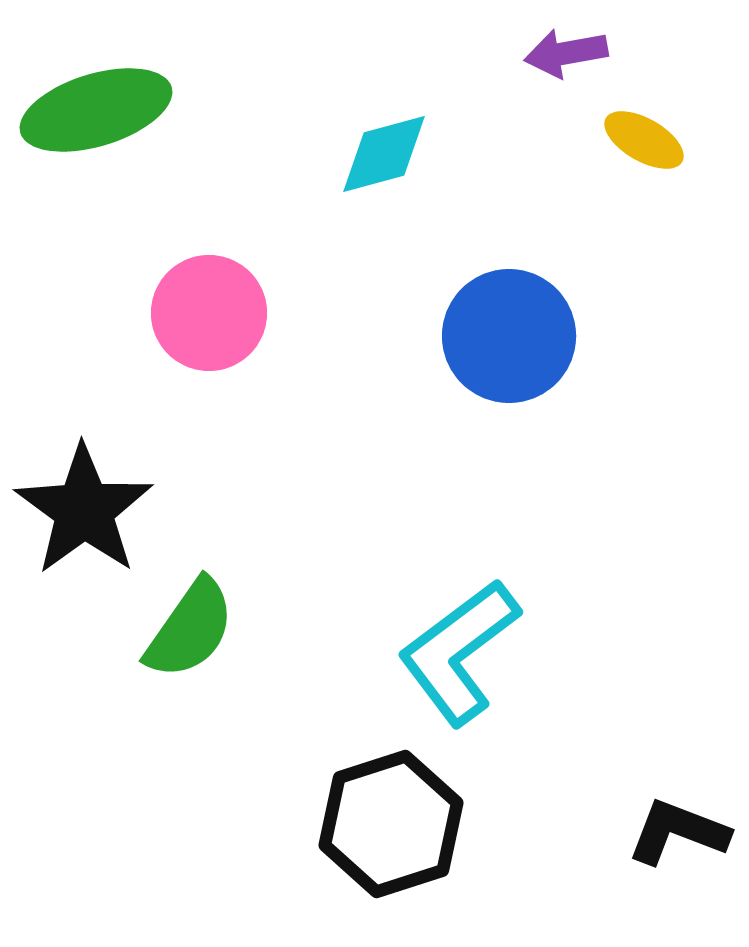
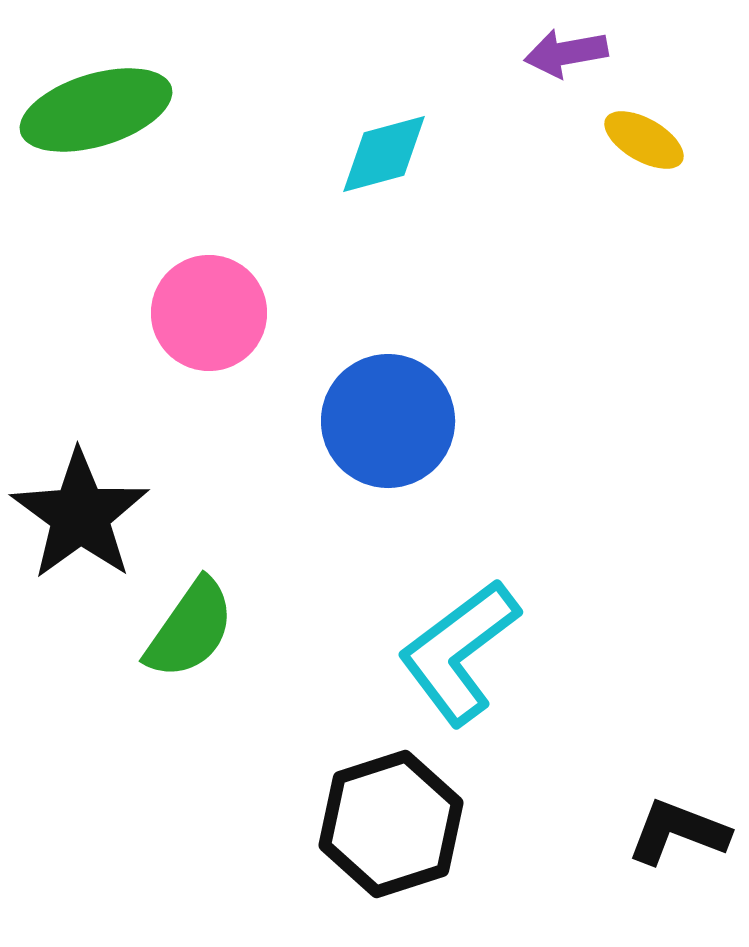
blue circle: moved 121 px left, 85 px down
black star: moved 4 px left, 5 px down
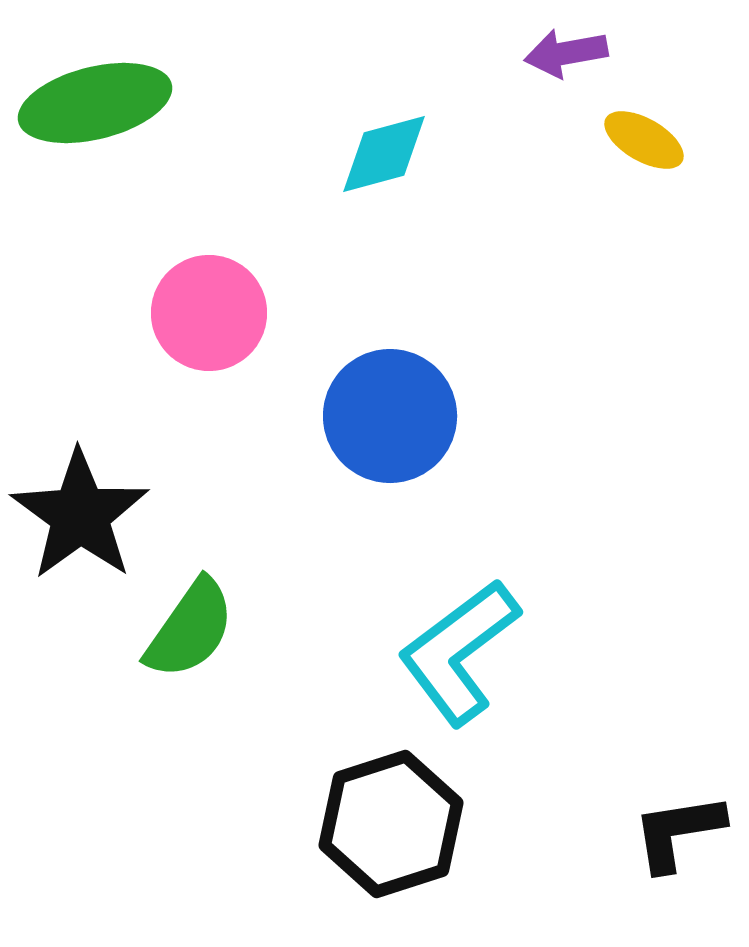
green ellipse: moved 1 px left, 7 px up; rotated 3 degrees clockwise
blue circle: moved 2 px right, 5 px up
black L-shape: rotated 30 degrees counterclockwise
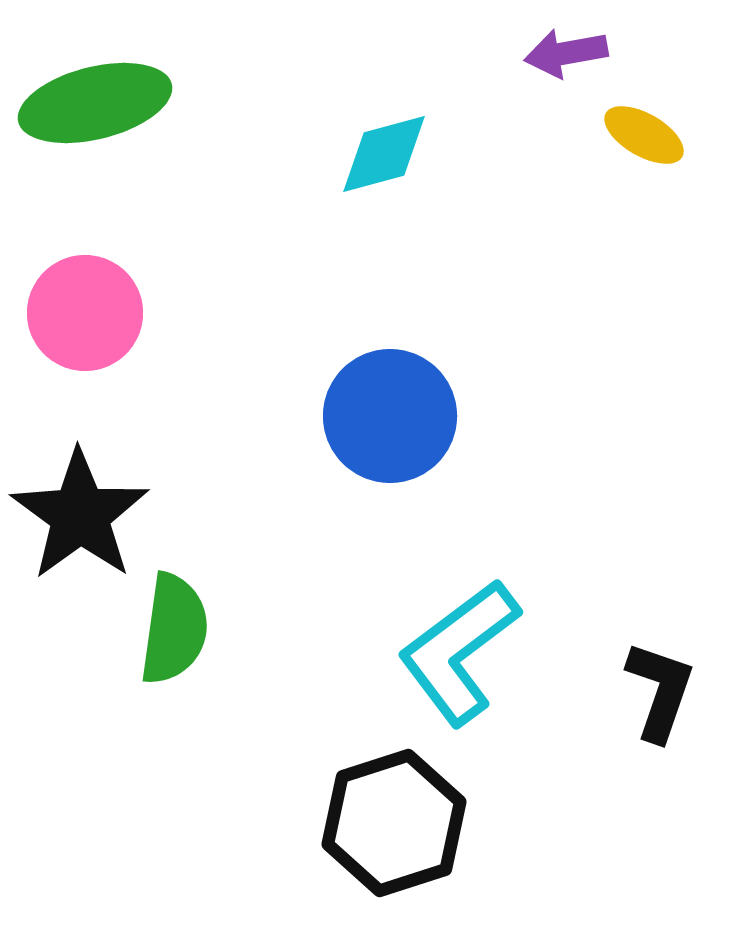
yellow ellipse: moved 5 px up
pink circle: moved 124 px left
green semicircle: moved 16 px left; rotated 27 degrees counterclockwise
black hexagon: moved 3 px right, 1 px up
black L-shape: moved 18 px left, 141 px up; rotated 118 degrees clockwise
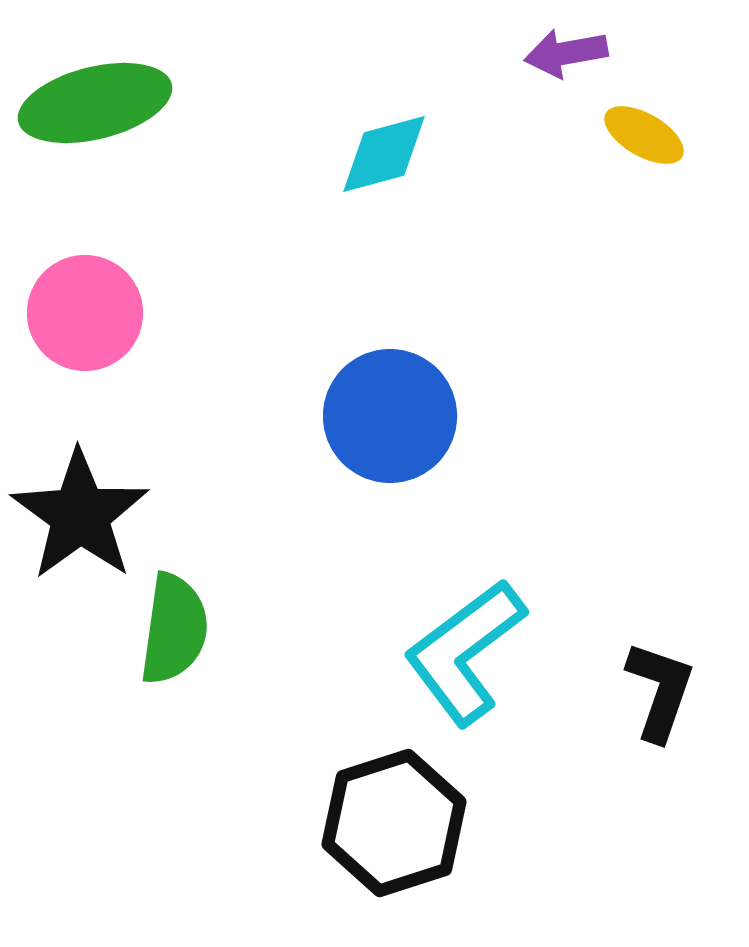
cyan L-shape: moved 6 px right
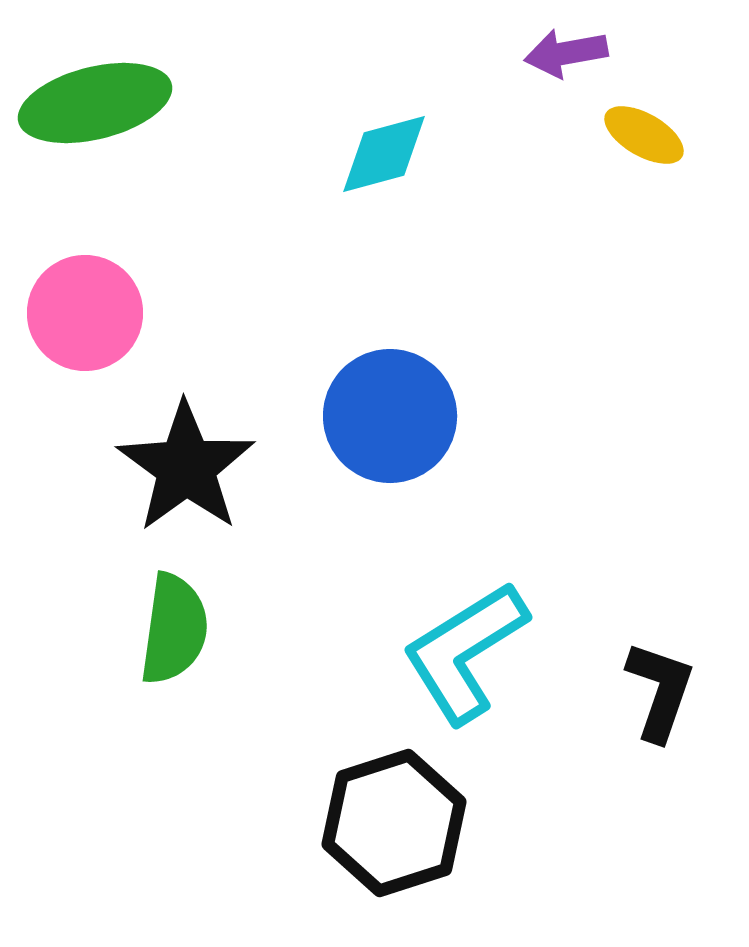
black star: moved 106 px right, 48 px up
cyan L-shape: rotated 5 degrees clockwise
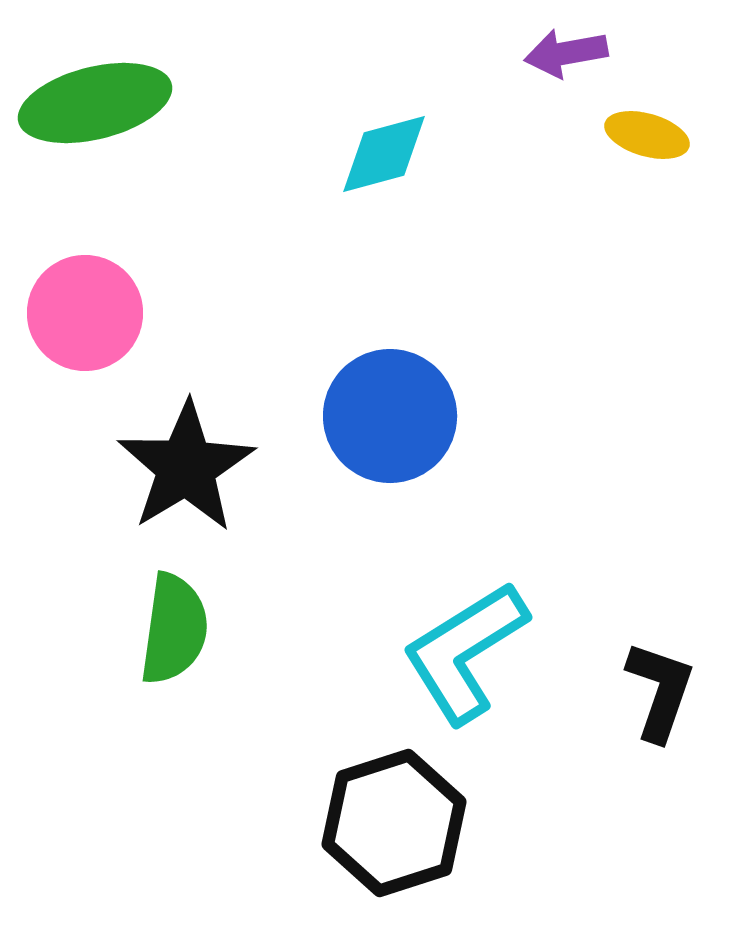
yellow ellipse: moved 3 px right; rotated 14 degrees counterclockwise
black star: rotated 5 degrees clockwise
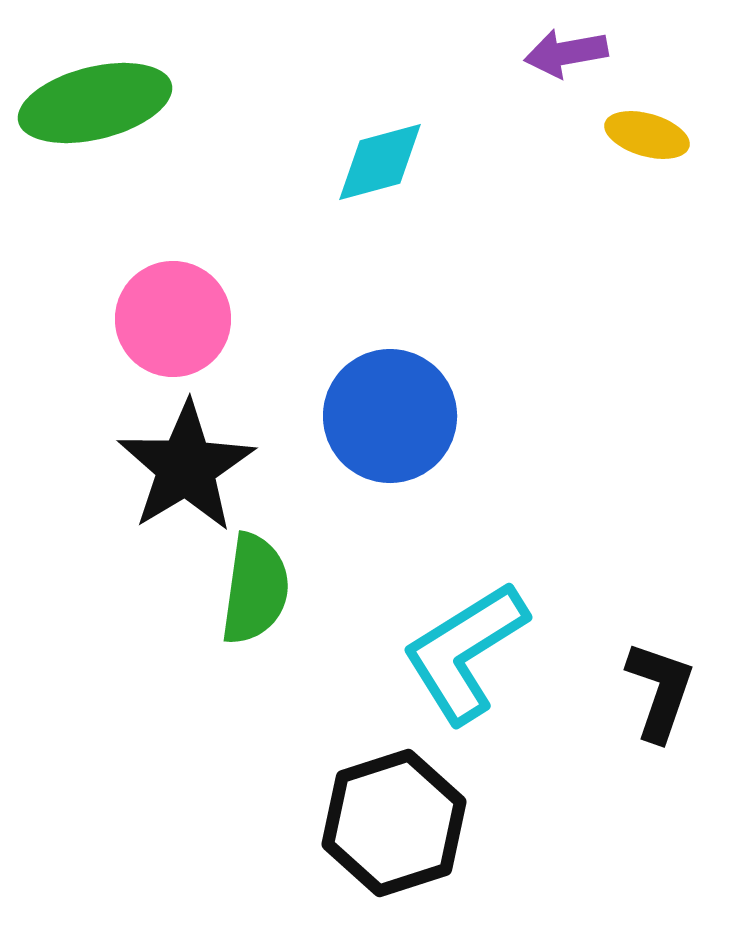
cyan diamond: moved 4 px left, 8 px down
pink circle: moved 88 px right, 6 px down
green semicircle: moved 81 px right, 40 px up
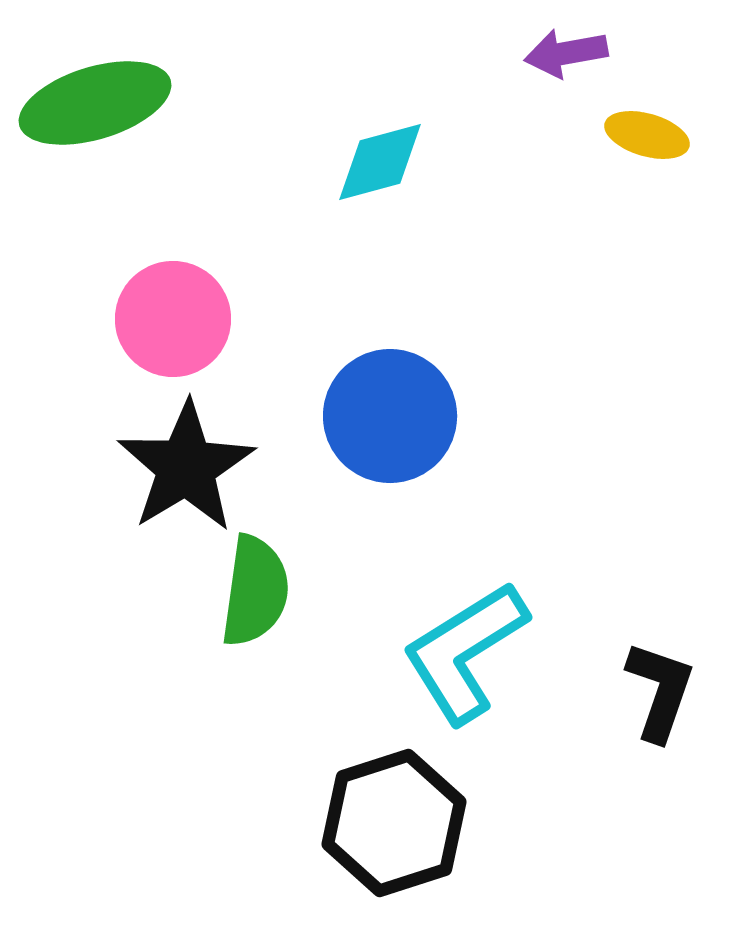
green ellipse: rotated 3 degrees counterclockwise
green semicircle: moved 2 px down
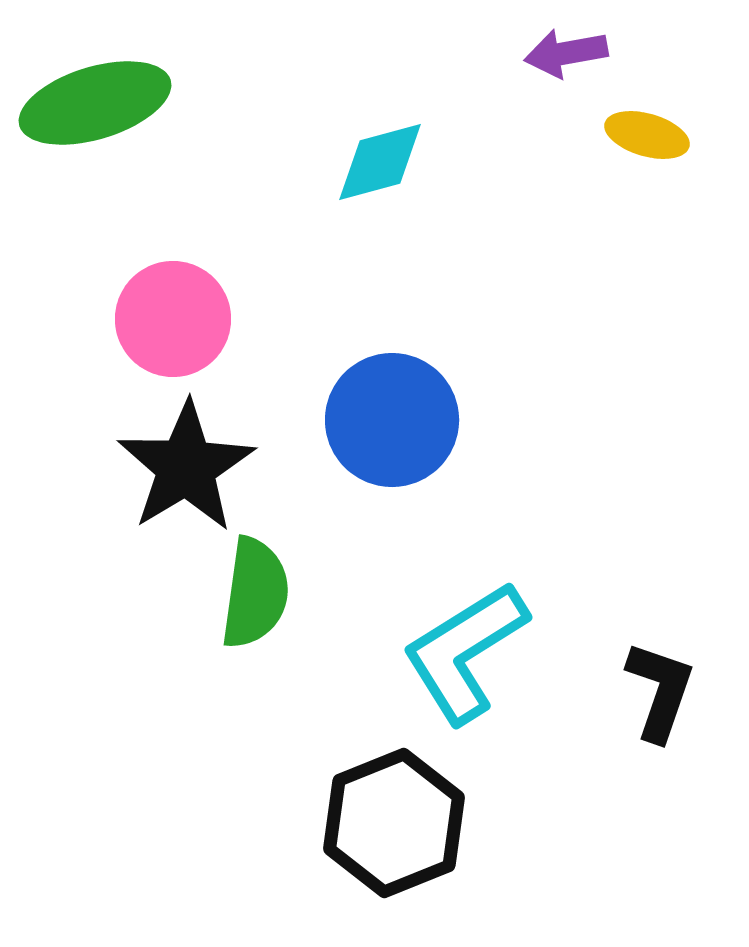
blue circle: moved 2 px right, 4 px down
green semicircle: moved 2 px down
black hexagon: rotated 4 degrees counterclockwise
